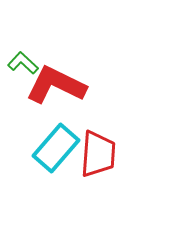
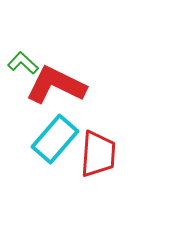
cyan rectangle: moved 1 px left, 9 px up
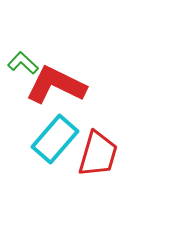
red trapezoid: rotated 12 degrees clockwise
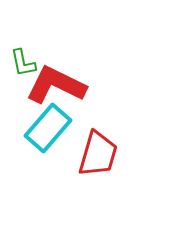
green L-shape: rotated 144 degrees counterclockwise
cyan rectangle: moved 7 px left, 11 px up
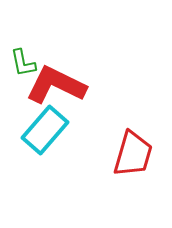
cyan rectangle: moved 3 px left, 2 px down
red trapezoid: moved 35 px right
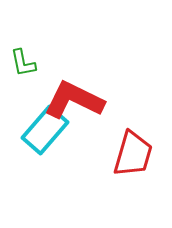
red L-shape: moved 18 px right, 15 px down
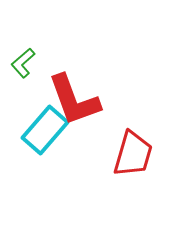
green L-shape: rotated 60 degrees clockwise
red L-shape: rotated 136 degrees counterclockwise
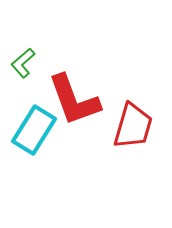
cyan rectangle: moved 11 px left; rotated 9 degrees counterclockwise
red trapezoid: moved 28 px up
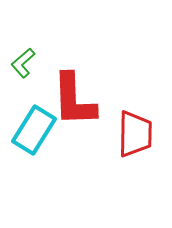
red L-shape: rotated 18 degrees clockwise
red trapezoid: moved 2 px right, 8 px down; rotated 15 degrees counterclockwise
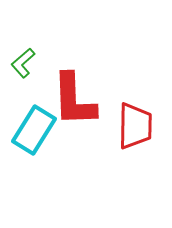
red trapezoid: moved 8 px up
